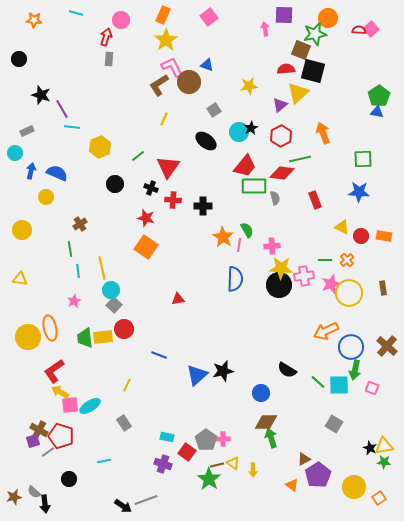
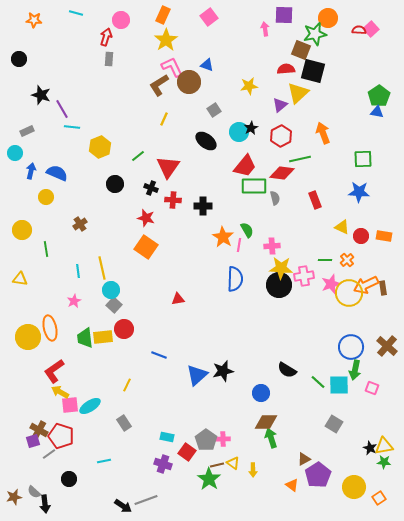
green line at (70, 249): moved 24 px left
orange arrow at (326, 331): moved 40 px right, 46 px up
gray line at (48, 452): moved 1 px right, 2 px down
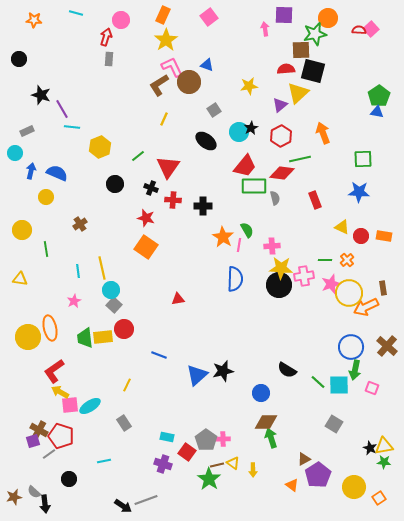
brown square at (301, 50): rotated 24 degrees counterclockwise
orange arrow at (366, 285): moved 22 px down
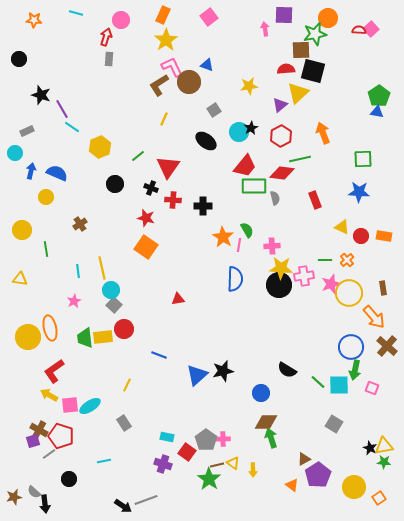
cyan line at (72, 127): rotated 28 degrees clockwise
orange arrow at (366, 307): moved 8 px right, 10 px down; rotated 105 degrees counterclockwise
yellow arrow at (60, 392): moved 11 px left, 3 px down
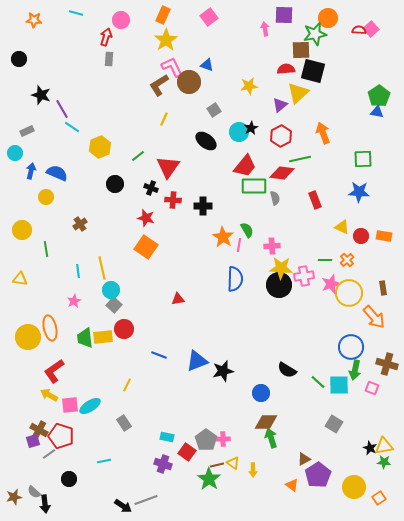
brown cross at (387, 346): moved 18 px down; rotated 25 degrees counterclockwise
blue triangle at (197, 375): moved 14 px up; rotated 20 degrees clockwise
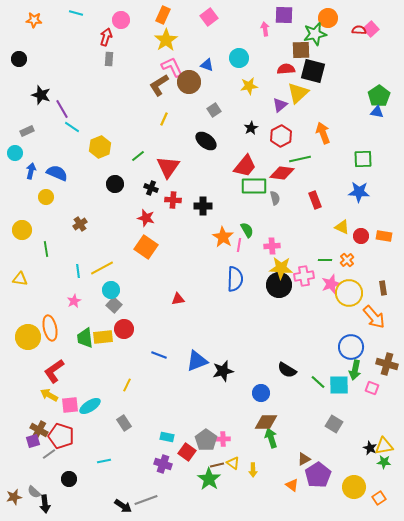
cyan circle at (239, 132): moved 74 px up
yellow line at (102, 268): rotated 75 degrees clockwise
